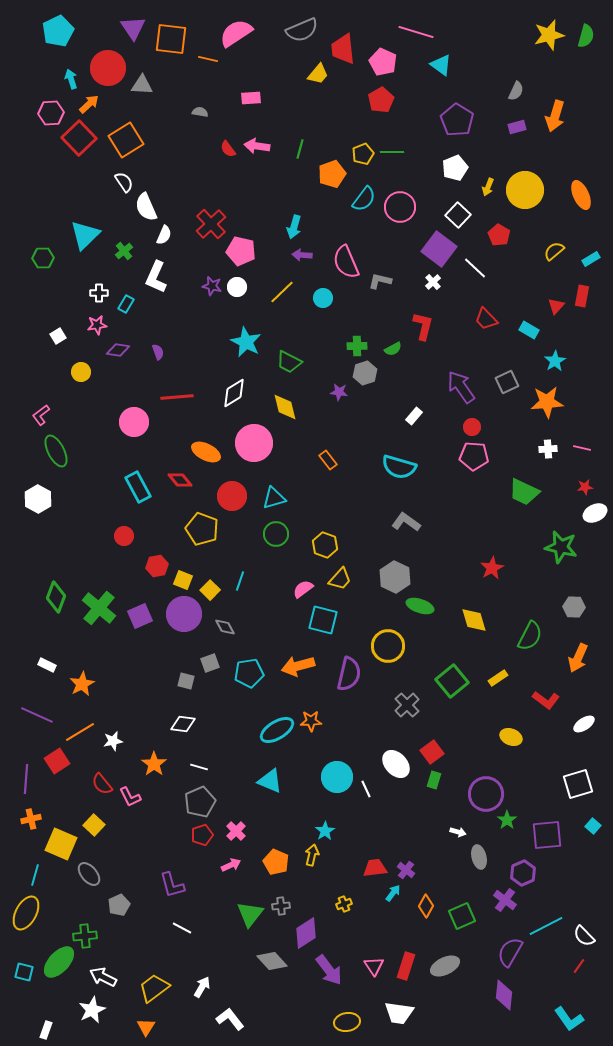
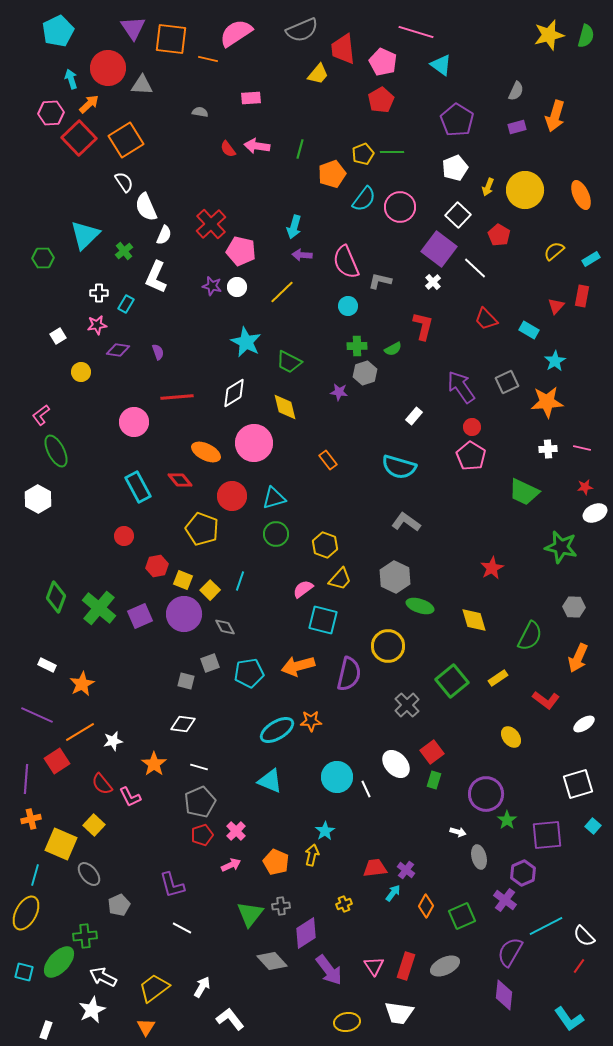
cyan circle at (323, 298): moved 25 px right, 8 px down
pink pentagon at (474, 456): moved 3 px left; rotated 28 degrees clockwise
yellow ellipse at (511, 737): rotated 30 degrees clockwise
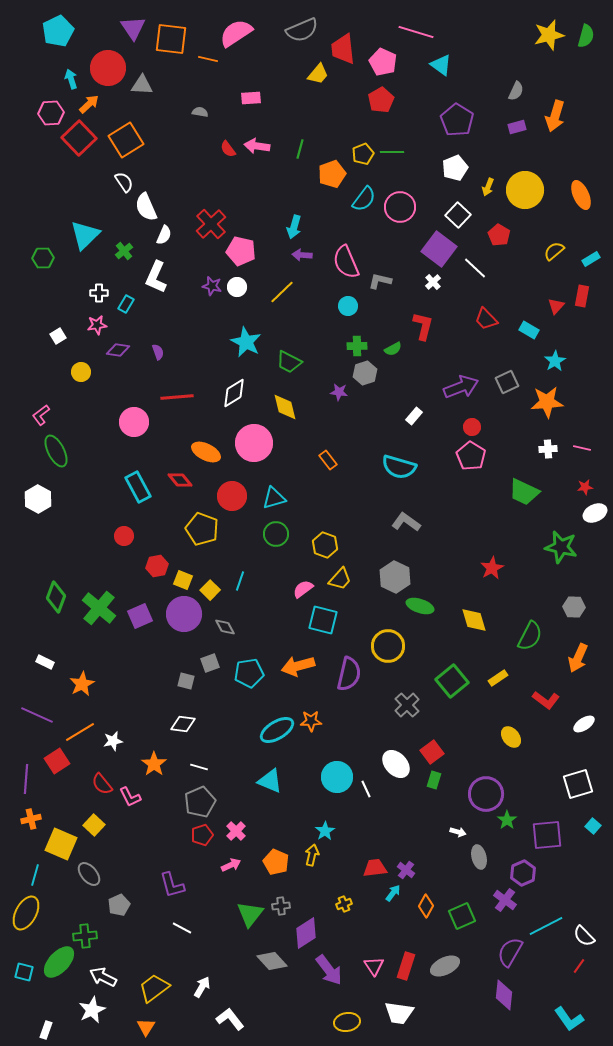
purple arrow at (461, 387): rotated 104 degrees clockwise
white rectangle at (47, 665): moved 2 px left, 3 px up
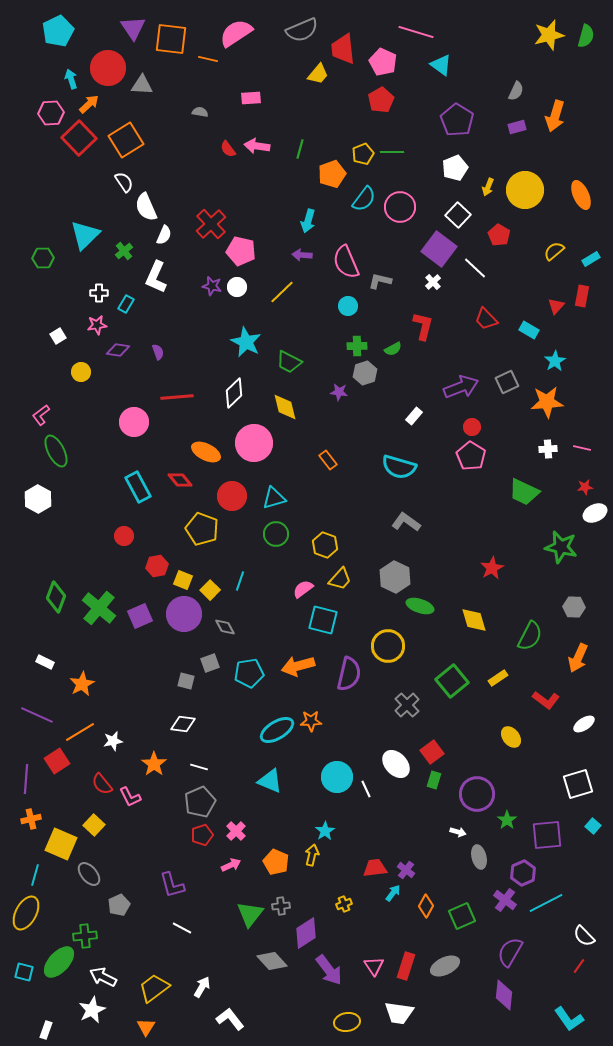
cyan arrow at (294, 227): moved 14 px right, 6 px up
white diamond at (234, 393): rotated 12 degrees counterclockwise
purple circle at (486, 794): moved 9 px left
cyan line at (546, 926): moved 23 px up
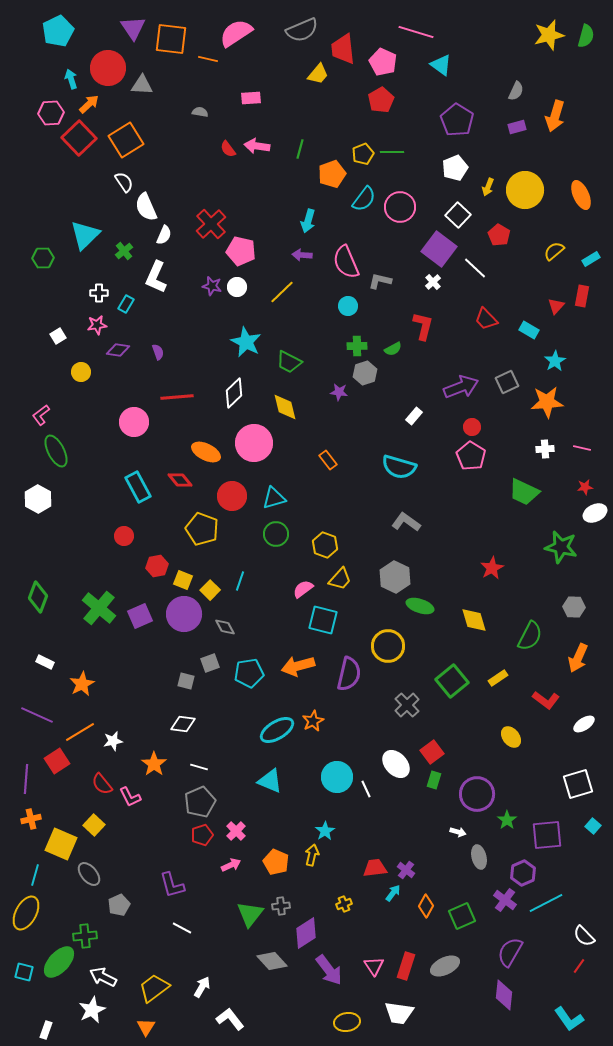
white cross at (548, 449): moved 3 px left
green diamond at (56, 597): moved 18 px left
orange star at (311, 721): moved 2 px right; rotated 25 degrees counterclockwise
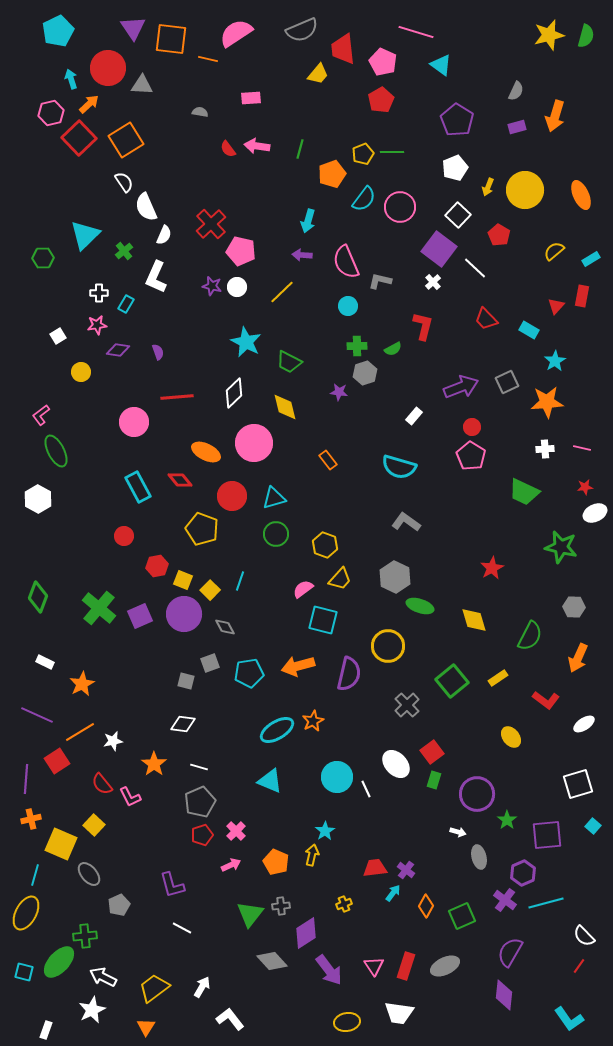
pink hexagon at (51, 113): rotated 10 degrees counterclockwise
cyan line at (546, 903): rotated 12 degrees clockwise
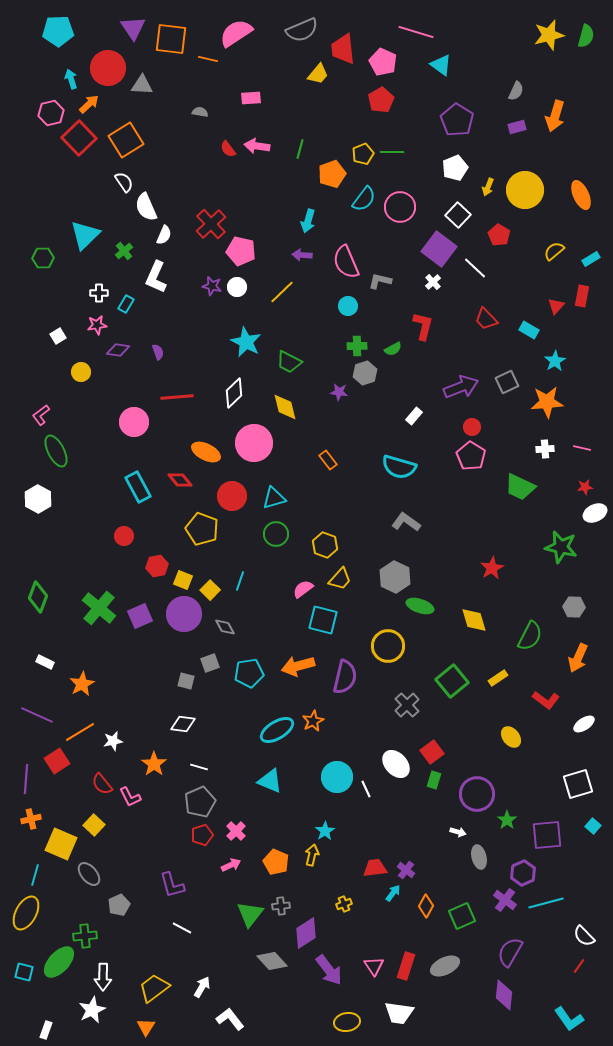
cyan pentagon at (58, 31): rotated 24 degrees clockwise
green trapezoid at (524, 492): moved 4 px left, 5 px up
purple semicircle at (349, 674): moved 4 px left, 3 px down
white arrow at (103, 977): rotated 116 degrees counterclockwise
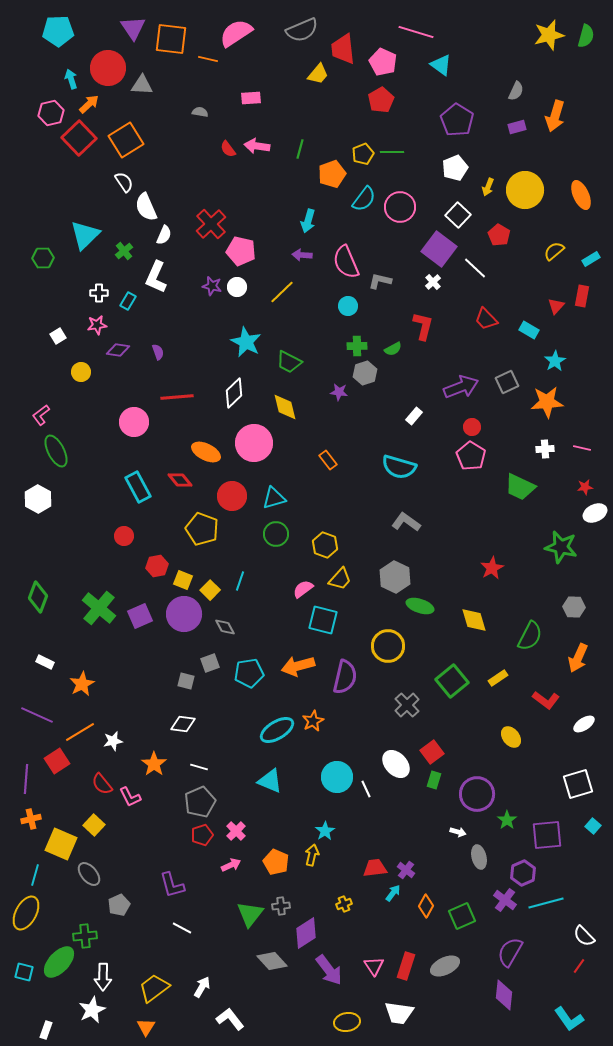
cyan rectangle at (126, 304): moved 2 px right, 3 px up
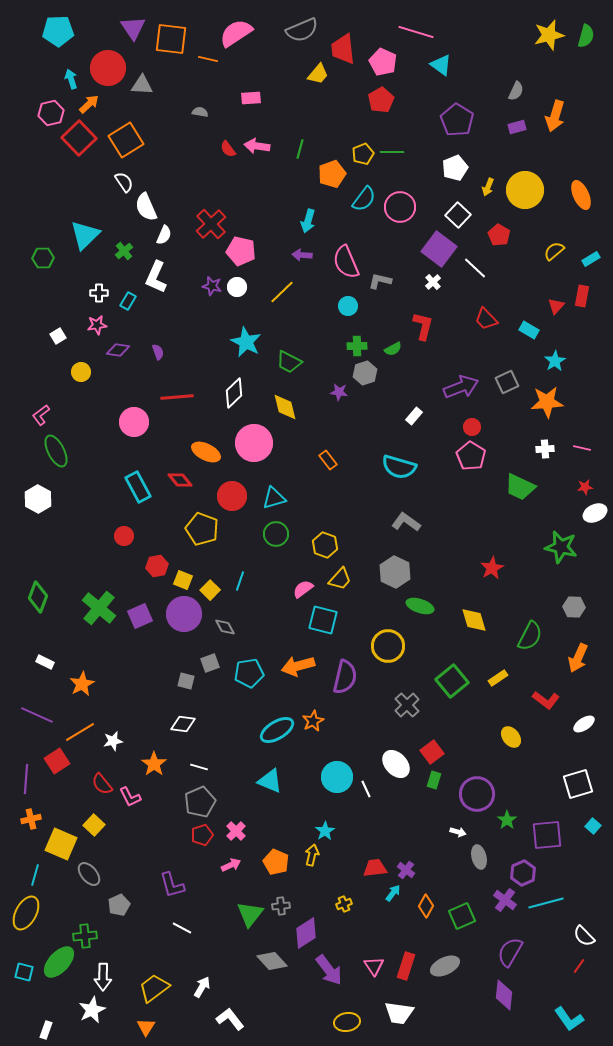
gray hexagon at (395, 577): moved 5 px up
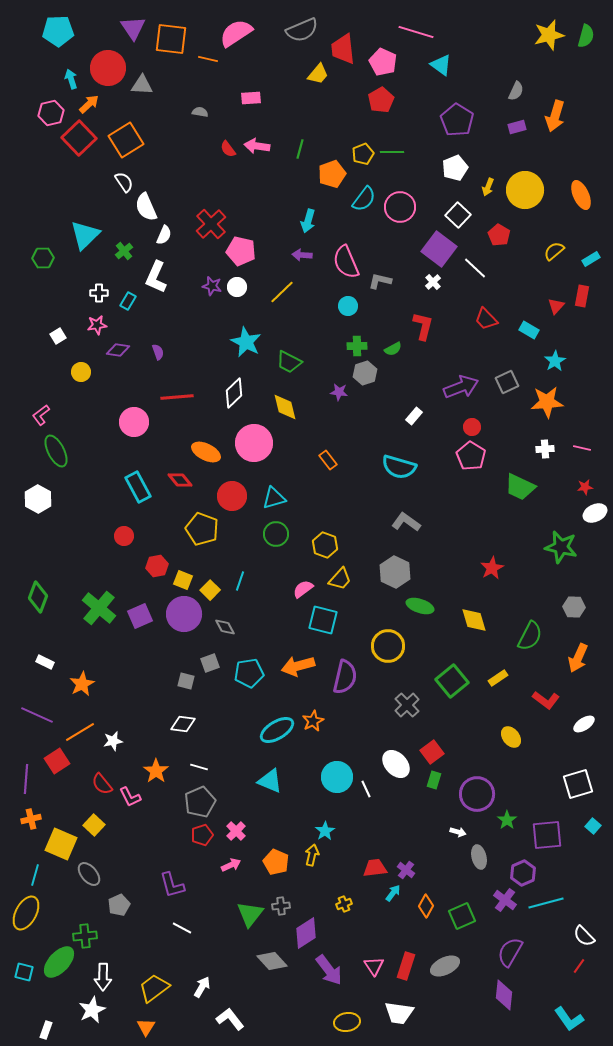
orange star at (154, 764): moved 2 px right, 7 px down
